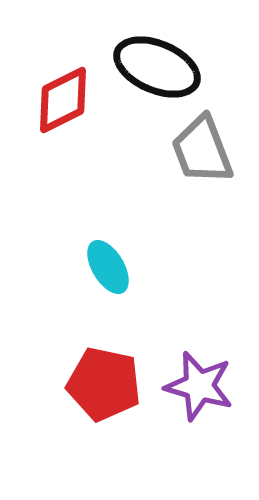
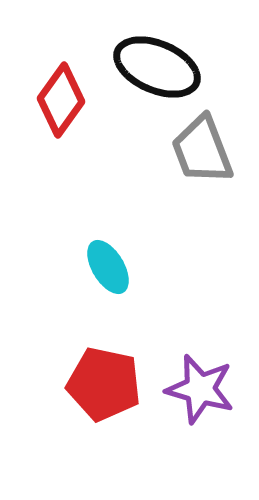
red diamond: moved 2 px left; rotated 28 degrees counterclockwise
purple star: moved 1 px right, 3 px down
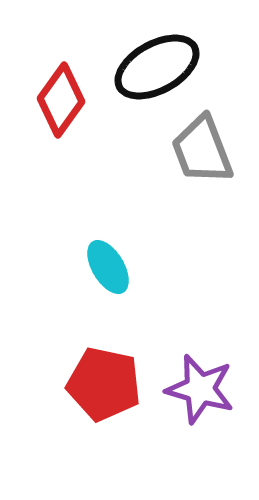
black ellipse: rotated 52 degrees counterclockwise
